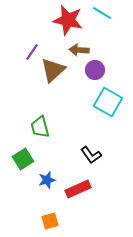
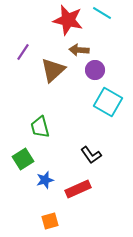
purple line: moved 9 px left
blue star: moved 2 px left
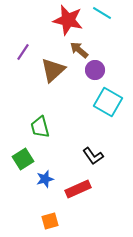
brown arrow: rotated 36 degrees clockwise
black L-shape: moved 2 px right, 1 px down
blue star: moved 1 px up
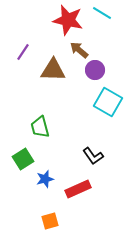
brown triangle: rotated 44 degrees clockwise
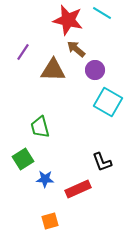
brown arrow: moved 3 px left, 1 px up
black L-shape: moved 9 px right, 6 px down; rotated 15 degrees clockwise
blue star: rotated 18 degrees clockwise
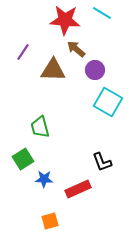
red star: moved 3 px left; rotated 8 degrees counterclockwise
blue star: moved 1 px left
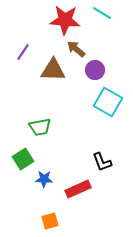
green trapezoid: rotated 85 degrees counterclockwise
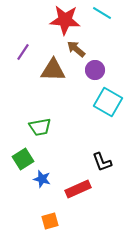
blue star: moved 2 px left; rotated 12 degrees clockwise
